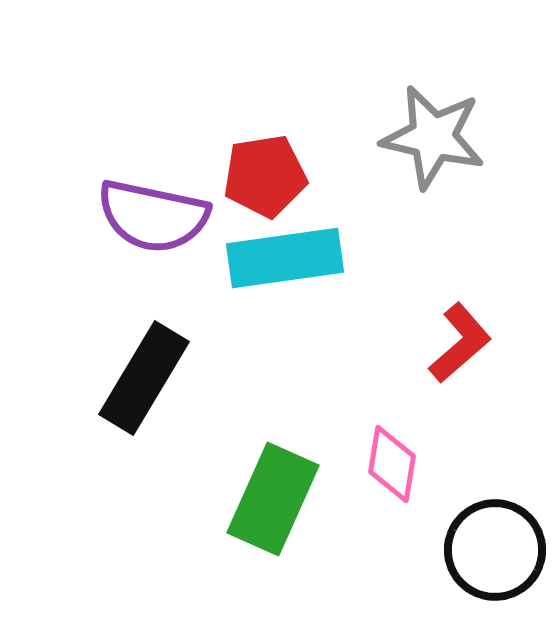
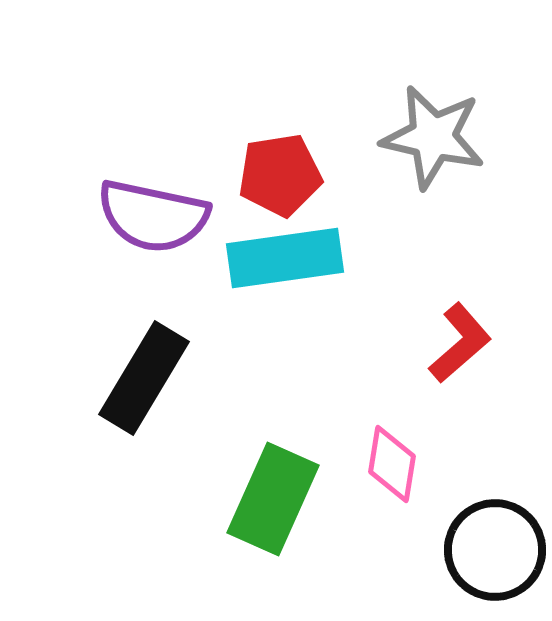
red pentagon: moved 15 px right, 1 px up
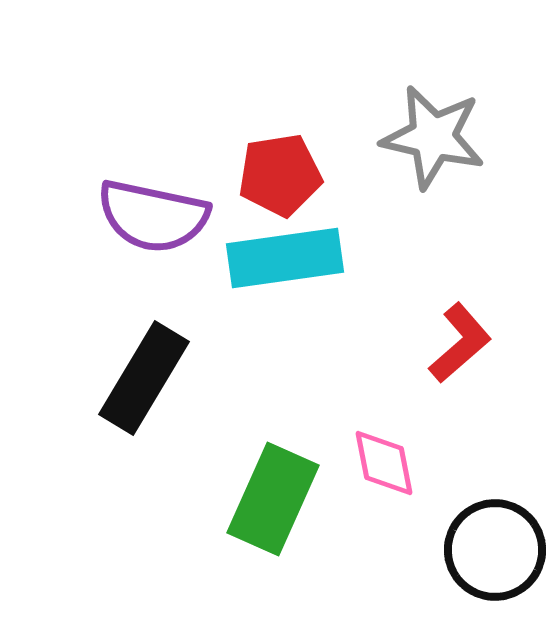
pink diamond: moved 8 px left, 1 px up; rotated 20 degrees counterclockwise
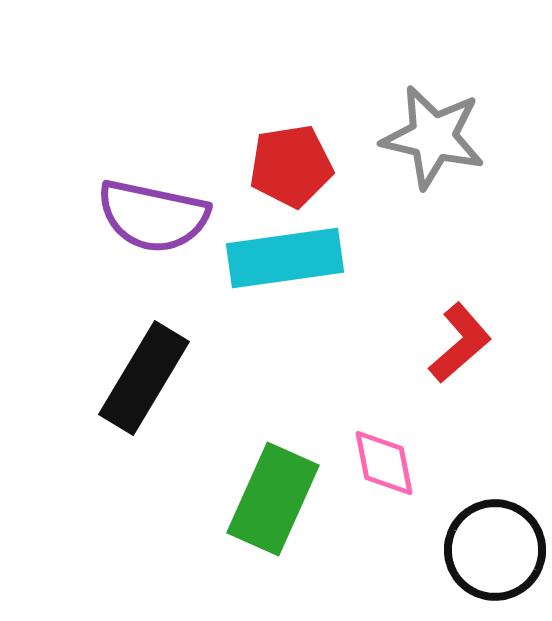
red pentagon: moved 11 px right, 9 px up
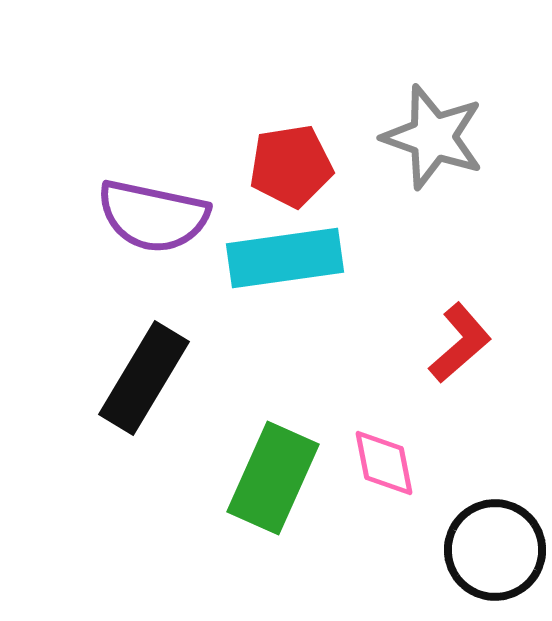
gray star: rotated 6 degrees clockwise
green rectangle: moved 21 px up
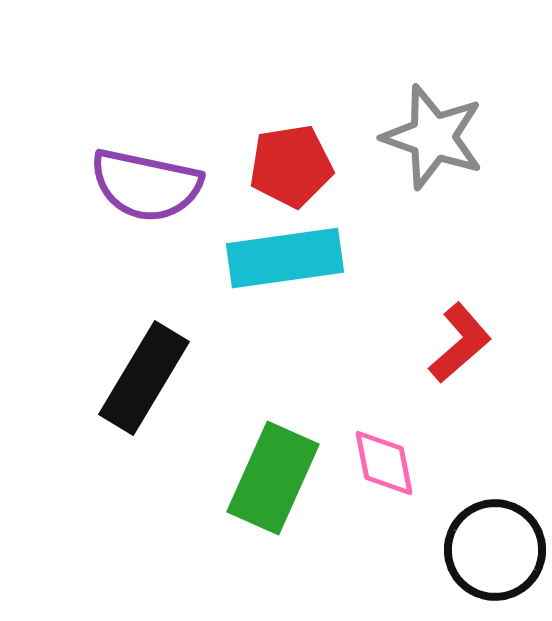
purple semicircle: moved 7 px left, 31 px up
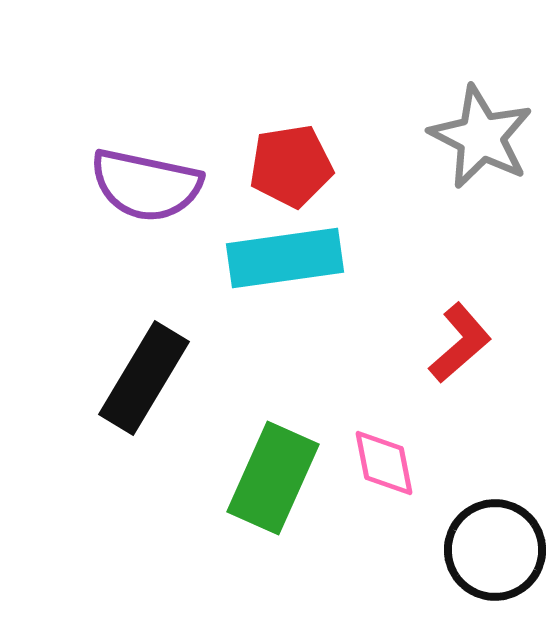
gray star: moved 48 px right; rotated 8 degrees clockwise
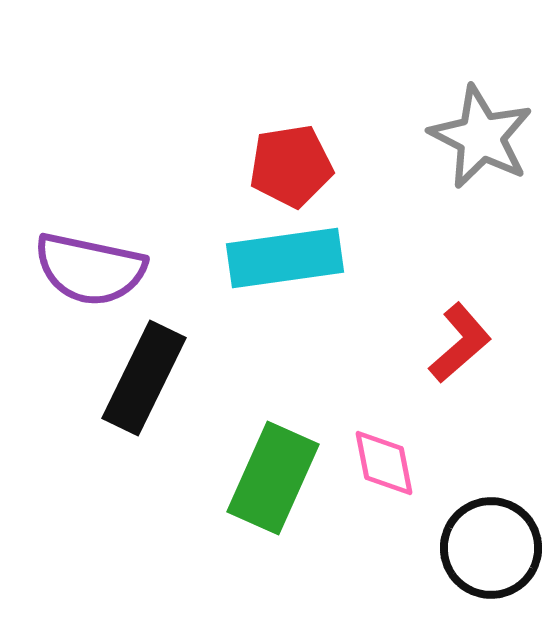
purple semicircle: moved 56 px left, 84 px down
black rectangle: rotated 5 degrees counterclockwise
black circle: moved 4 px left, 2 px up
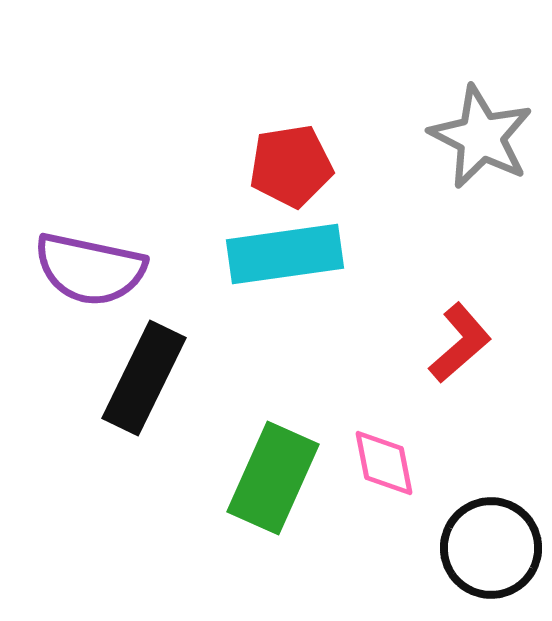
cyan rectangle: moved 4 px up
